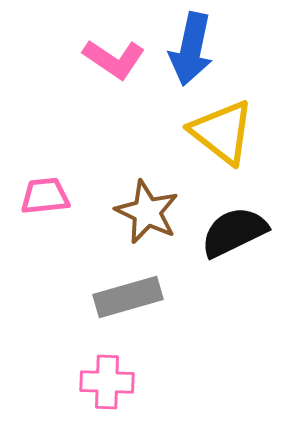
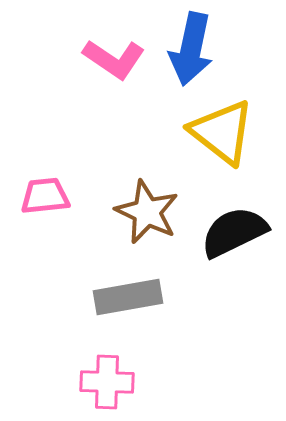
gray rectangle: rotated 6 degrees clockwise
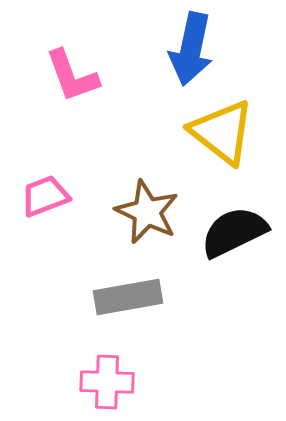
pink L-shape: moved 42 px left, 17 px down; rotated 36 degrees clockwise
pink trapezoid: rotated 15 degrees counterclockwise
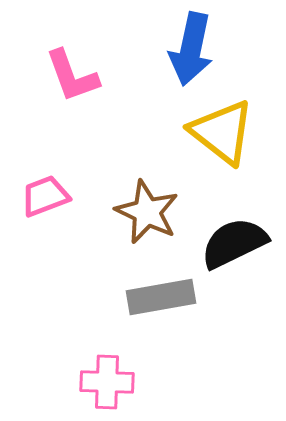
black semicircle: moved 11 px down
gray rectangle: moved 33 px right
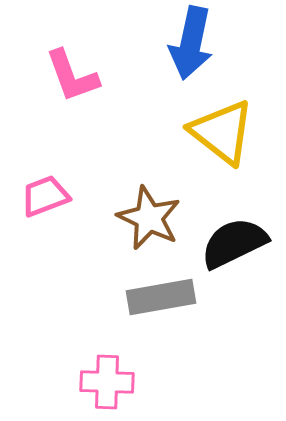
blue arrow: moved 6 px up
brown star: moved 2 px right, 6 px down
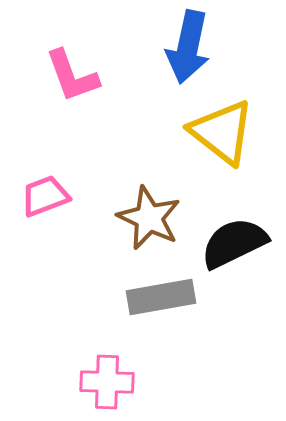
blue arrow: moved 3 px left, 4 px down
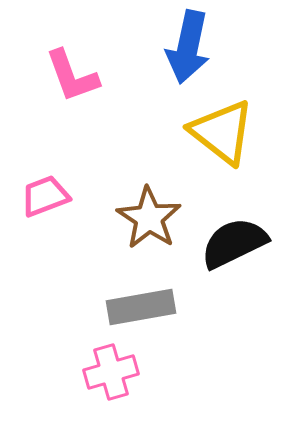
brown star: rotated 8 degrees clockwise
gray rectangle: moved 20 px left, 10 px down
pink cross: moved 4 px right, 10 px up; rotated 18 degrees counterclockwise
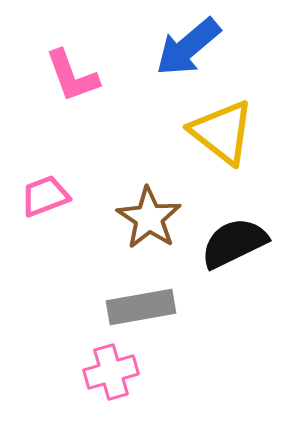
blue arrow: rotated 38 degrees clockwise
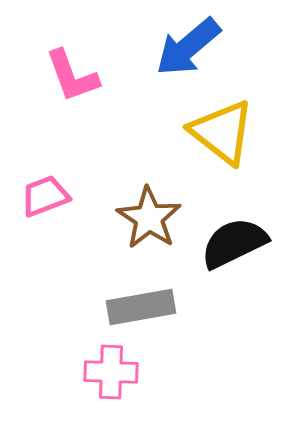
pink cross: rotated 18 degrees clockwise
